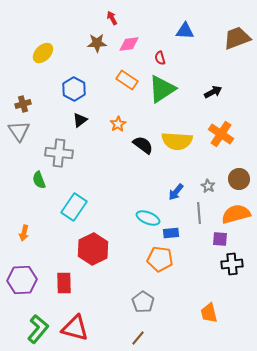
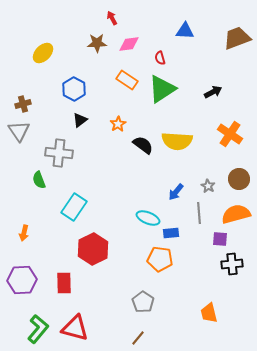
orange cross: moved 9 px right
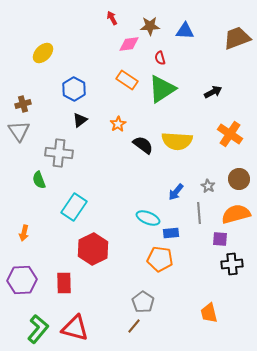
brown star: moved 53 px right, 17 px up
brown line: moved 4 px left, 12 px up
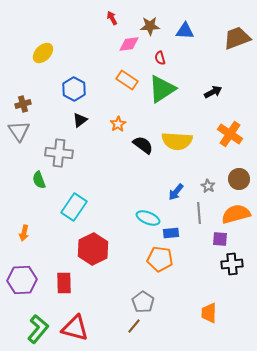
orange trapezoid: rotated 15 degrees clockwise
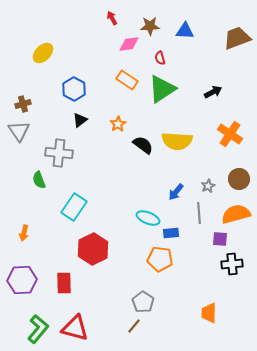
gray star: rotated 16 degrees clockwise
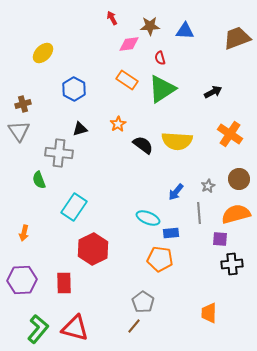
black triangle: moved 9 px down; rotated 21 degrees clockwise
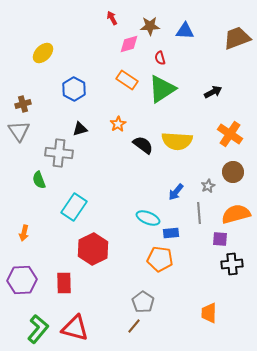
pink diamond: rotated 10 degrees counterclockwise
brown circle: moved 6 px left, 7 px up
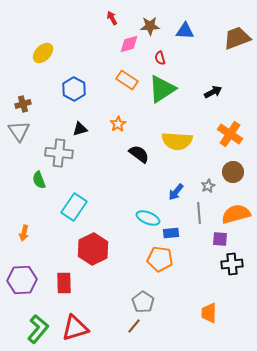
black semicircle: moved 4 px left, 9 px down
red triangle: rotated 32 degrees counterclockwise
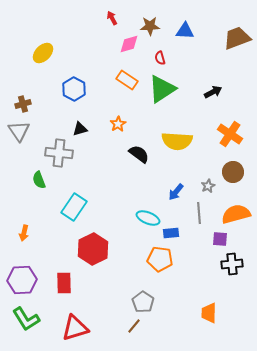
green L-shape: moved 12 px left, 10 px up; rotated 108 degrees clockwise
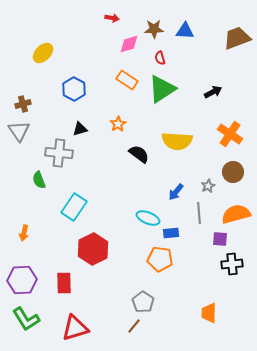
red arrow: rotated 128 degrees clockwise
brown star: moved 4 px right, 3 px down
